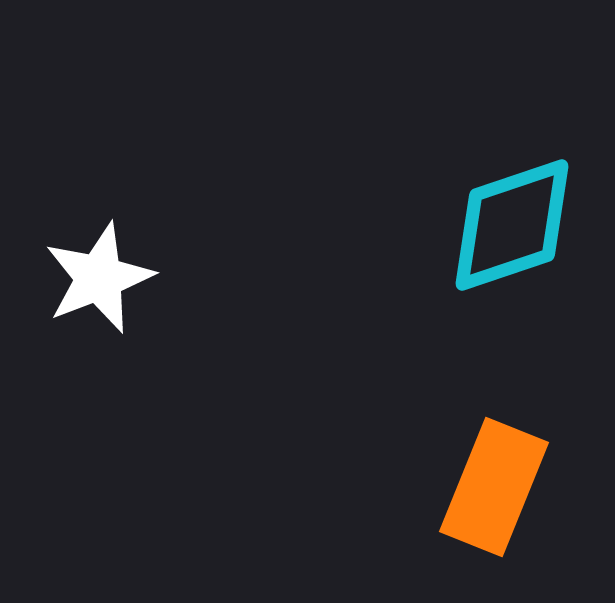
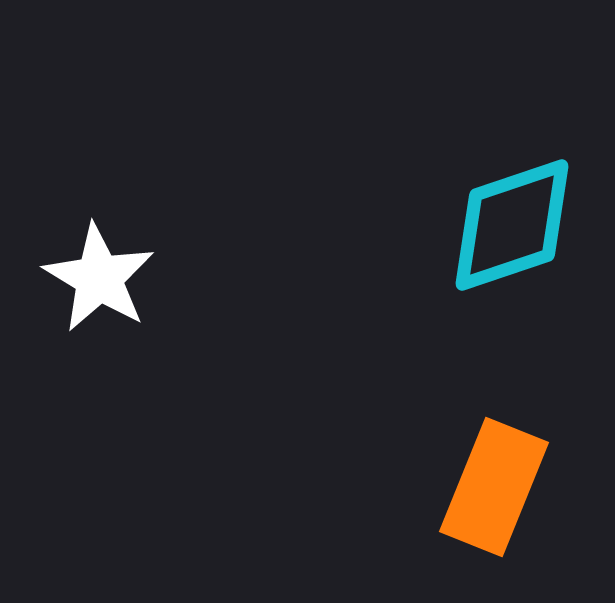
white star: rotated 20 degrees counterclockwise
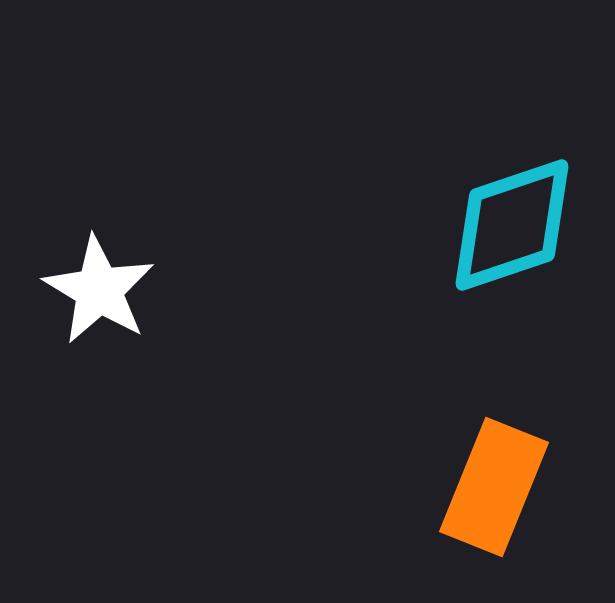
white star: moved 12 px down
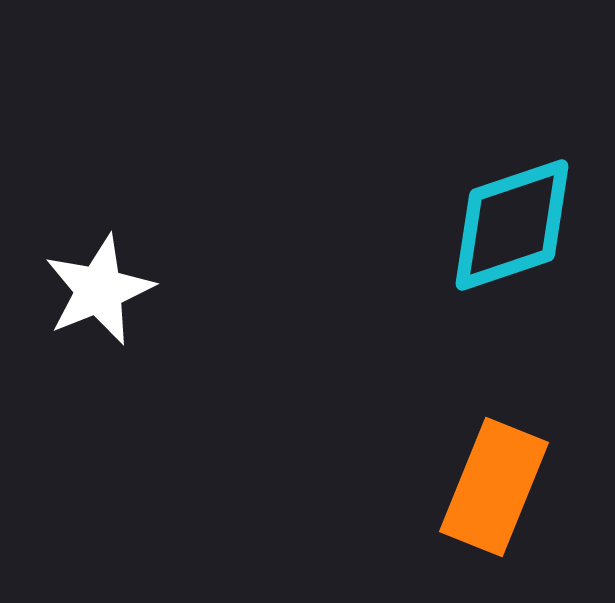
white star: rotated 19 degrees clockwise
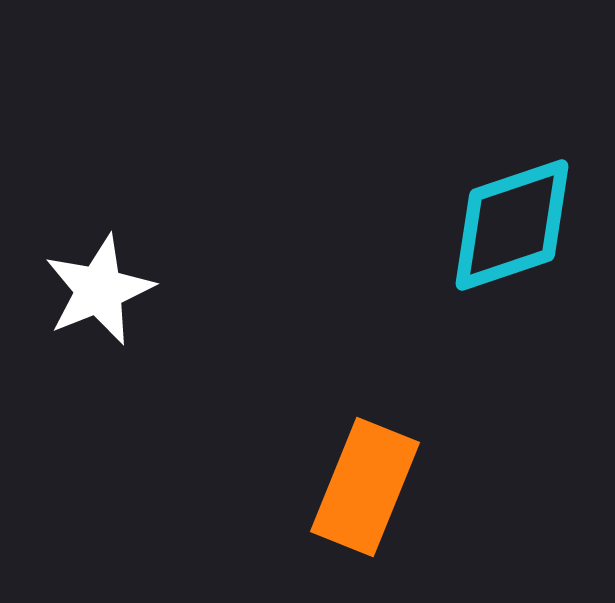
orange rectangle: moved 129 px left
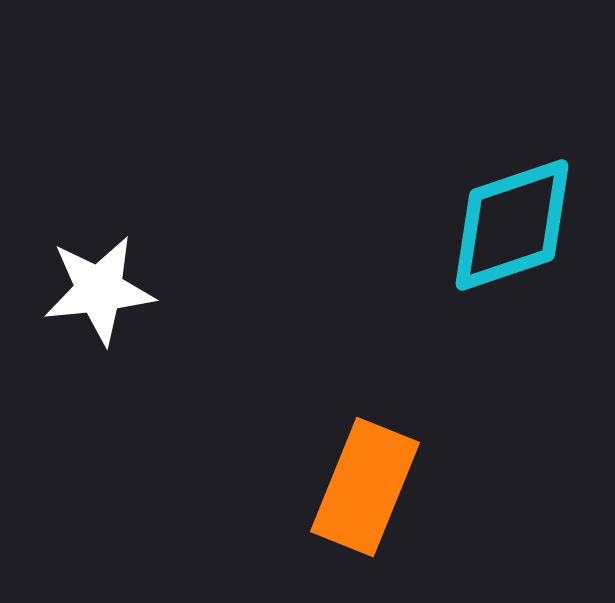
white star: rotated 16 degrees clockwise
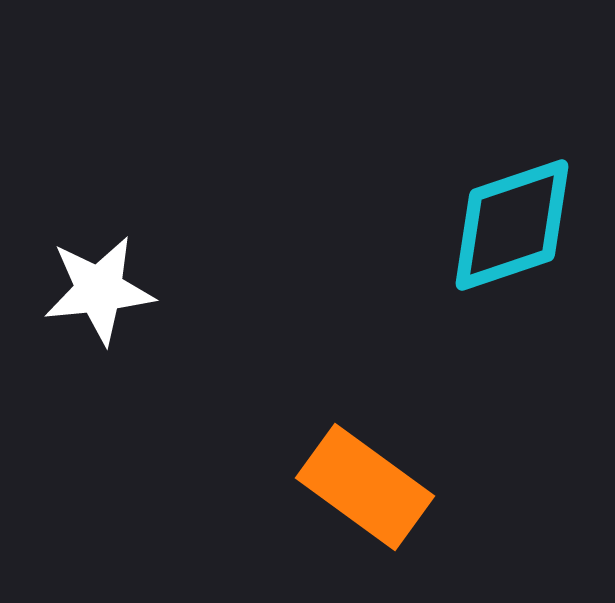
orange rectangle: rotated 76 degrees counterclockwise
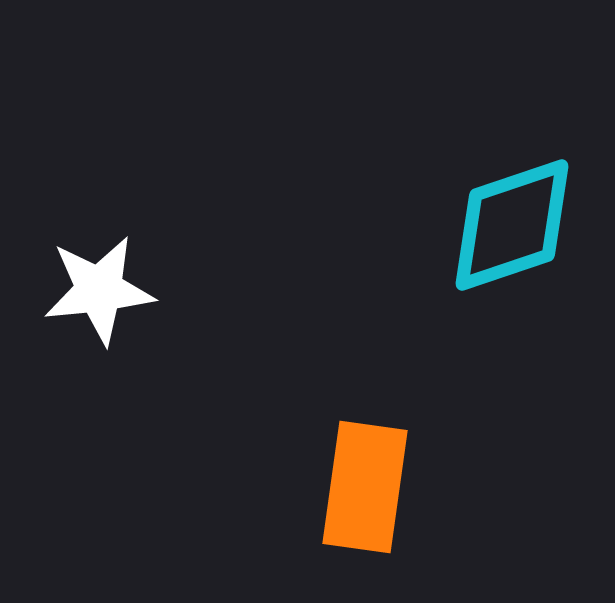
orange rectangle: rotated 62 degrees clockwise
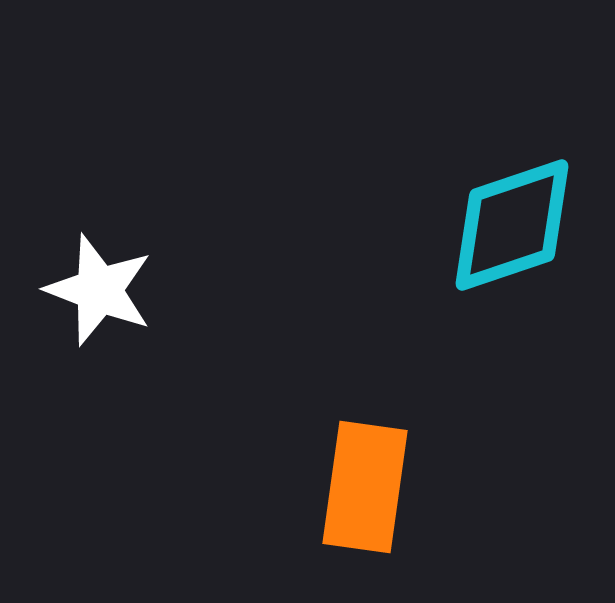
white star: rotated 27 degrees clockwise
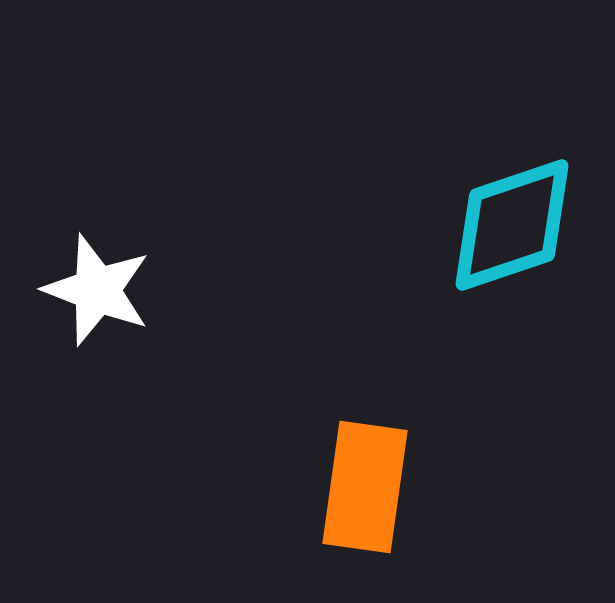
white star: moved 2 px left
